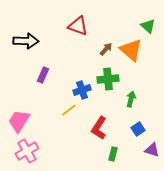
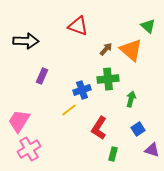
purple rectangle: moved 1 px left, 1 px down
pink cross: moved 2 px right, 2 px up
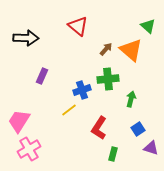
red triangle: rotated 20 degrees clockwise
black arrow: moved 3 px up
purple triangle: moved 1 px left, 2 px up
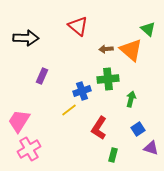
green triangle: moved 3 px down
brown arrow: rotated 136 degrees counterclockwise
blue cross: moved 1 px down
green rectangle: moved 1 px down
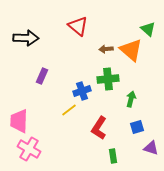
pink trapezoid: rotated 30 degrees counterclockwise
blue square: moved 1 px left, 2 px up; rotated 16 degrees clockwise
pink cross: rotated 30 degrees counterclockwise
green rectangle: moved 1 px down; rotated 24 degrees counterclockwise
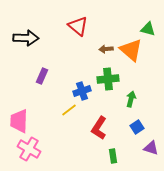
green triangle: rotated 28 degrees counterclockwise
blue square: rotated 16 degrees counterclockwise
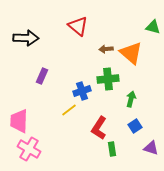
green triangle: moved 5 px right, 2 px up
orange triangle: moved 3 px down
blue square: moved 2 px left, 1 px up
green rectangle: moved 1 px left, 7 px up
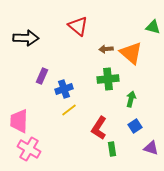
blue cross: moved 18 px left, 2 px up
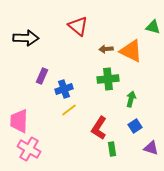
orange triangle: moved 2 px up; rotated 15 degrees counterclockwise
